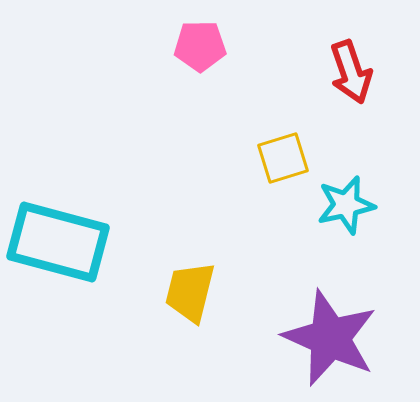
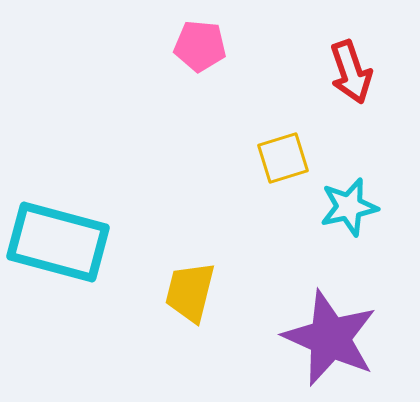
pink pentagon: rotated 6 degrees clockwise
cyan star: moved 3 px right, 2 px down
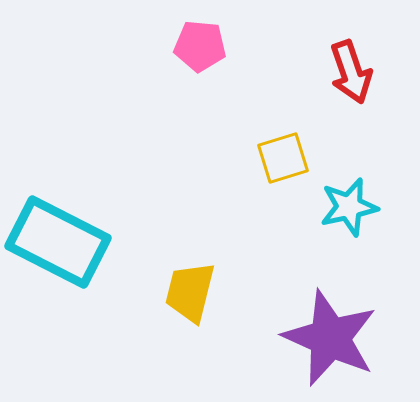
cyan rectangle: rotated 12 degrees clockwise
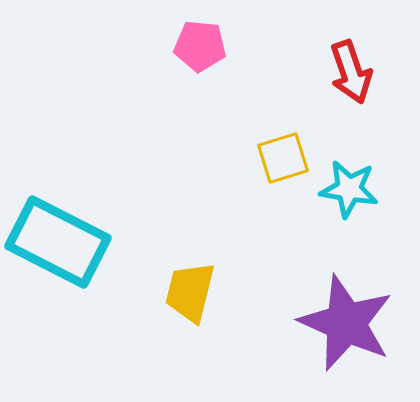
cyan star: moved 18 px up; rotated 22 degrees clockwise
purple star: moved 16 px right, 15 px up
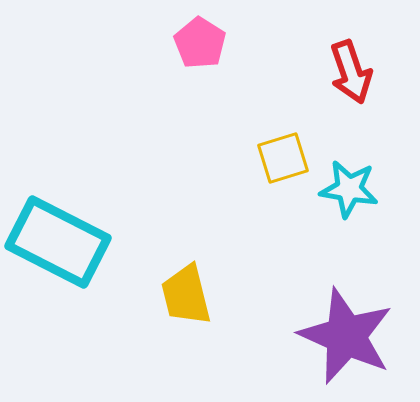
pink pentagon: moved 3 px up; rotated 27 degrees clockwise
yellow trapezoid: moved 4 px left, 3 px down; rotated 28 degrees counterclockwise
purple star: moved 13 px down
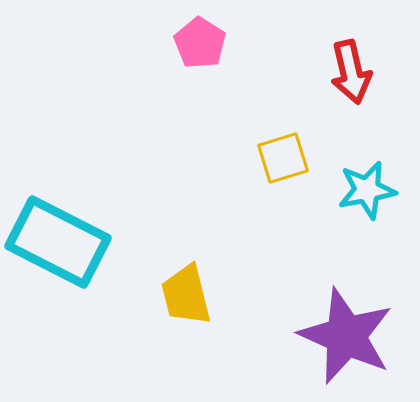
red arrow: rotated 6 degrees clockwise
cyan star: moved 18 px right, 1 px down; rotated 20 degrees counterclockwise
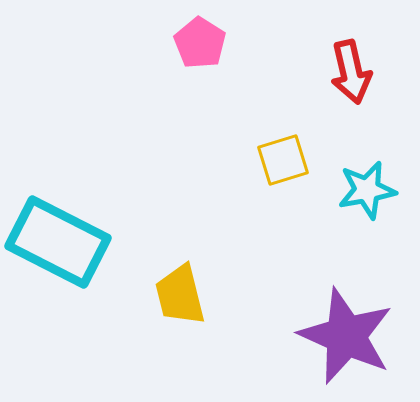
yellow square: moved 2 px down
yellow trapezoid: moved 6 px left
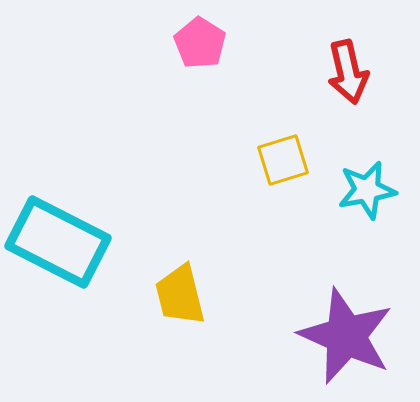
red arrow: moved 3 px left
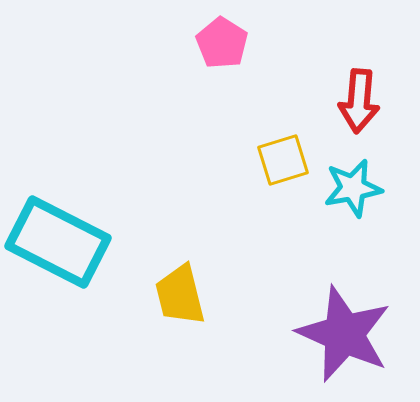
pink pentagon: moved 22 px right
red arrow: moved 11 px right, 29 px down; rotated 18 degrees clockwise
cyan star: moved 14 px left, 2 px up
purple star: moved 2 px left, 2 px up
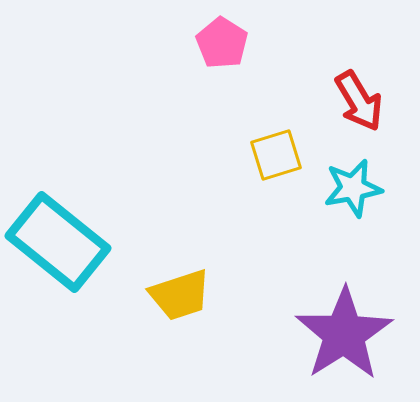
red arrow: rotated 36 degrees counterclockwise
yellow square: moved 7 px left, 5 px up
cyan rectangle: rotated 12 degrees clockwise
yellow trapezoid: rotated 94 degrees counterclockwise
purple star: rotated 16 degrees clockwise
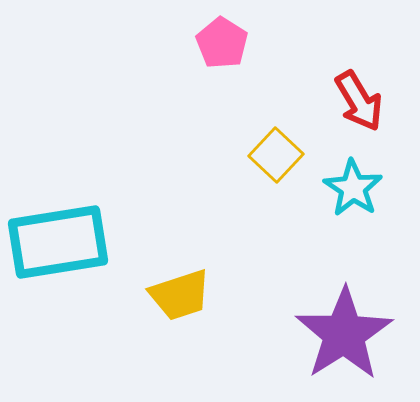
yellow square: rotated 30 degrees counterclockwise
cyan star: rotated 28 degrees counterclockwise
cyan rectangle: rotated 48 degrees counterclockwise
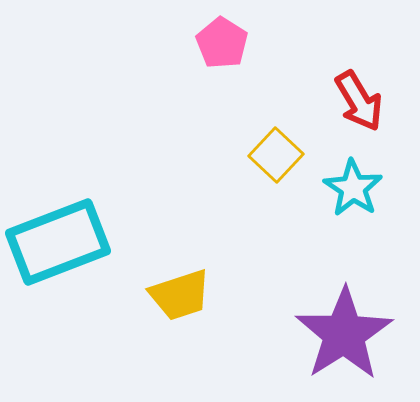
cyan rectangle: rotated 12 degrees counterclockwise
